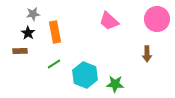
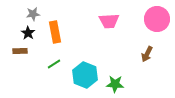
pink trapezoid: rotated 45 degrees counterclockwise
brown arrow: rotated 28 degrees clockwise
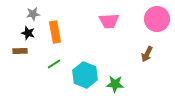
black star: rotated 16 degrees counterclockwise
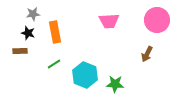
pink circle: moved 1 px down
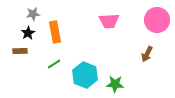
black star: rotated 24 degrees clockwise
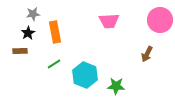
pink circle: moved 3 px right
green star: moved 1 px right, 2 px down
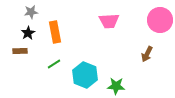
gray star: moved 2 px left, 2 px up
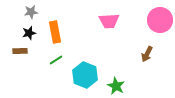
black star: moved 1 px right; rotated 16 degrees clockwise
green line: moved 2 px right, 4 px up
green star: rotated 24 degrees clockwise
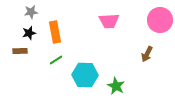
cyan hexagon: rotated 20 degrees counterclockwise
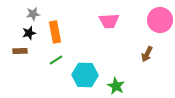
gray star: moved 2 px right, 2 px down
